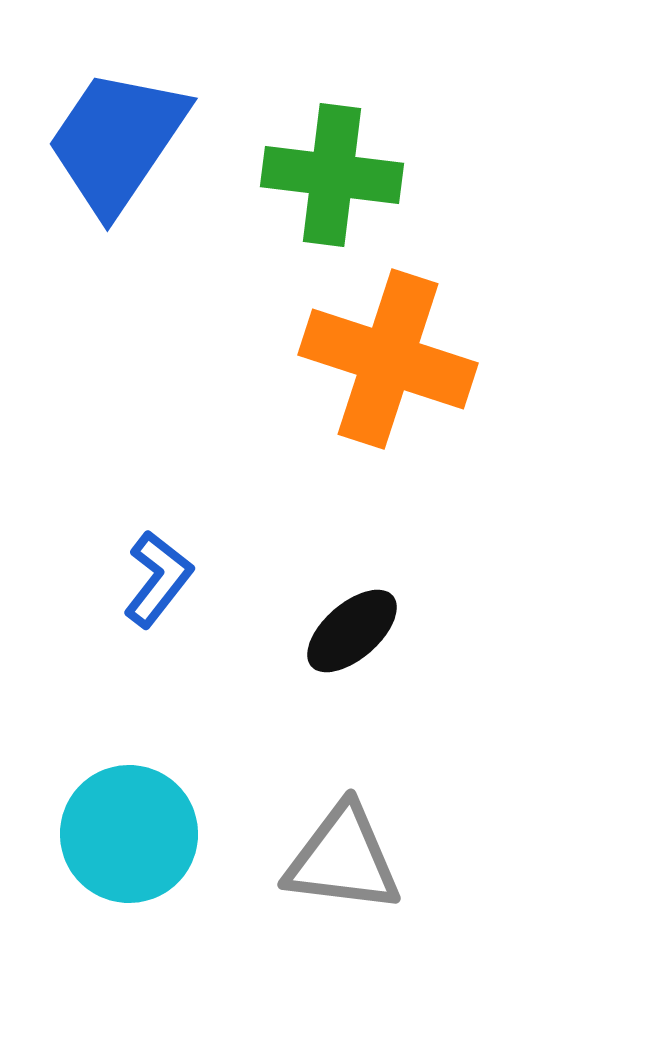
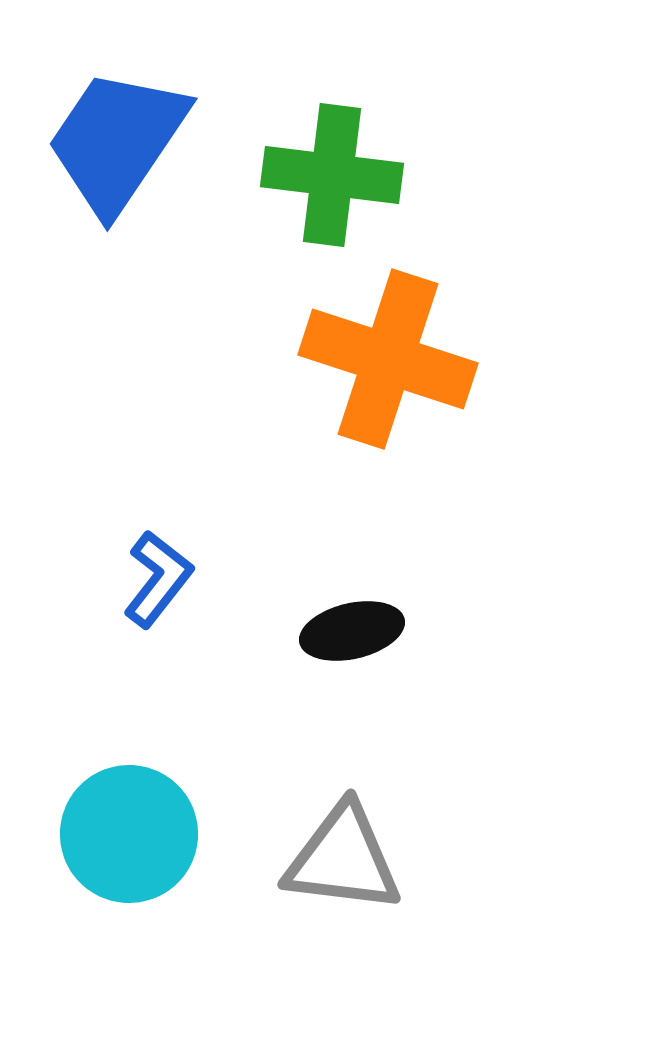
black ellipse: rotated 28 degrees clockwise
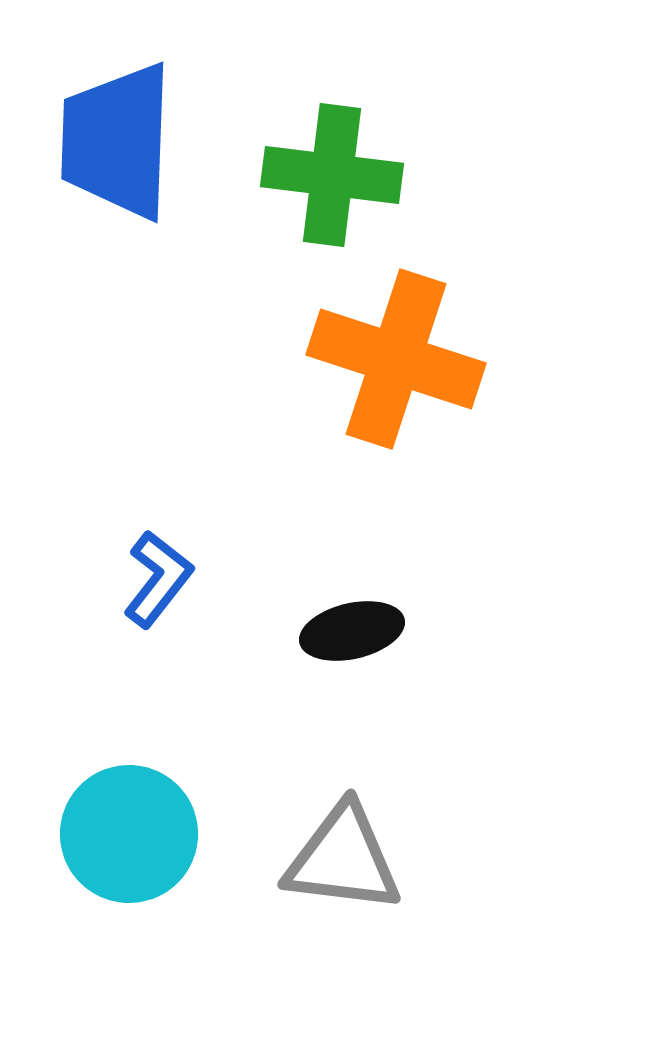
blue trapezoid: rotated 32 degrees counterclockwise
orange cross: moved 8 px right
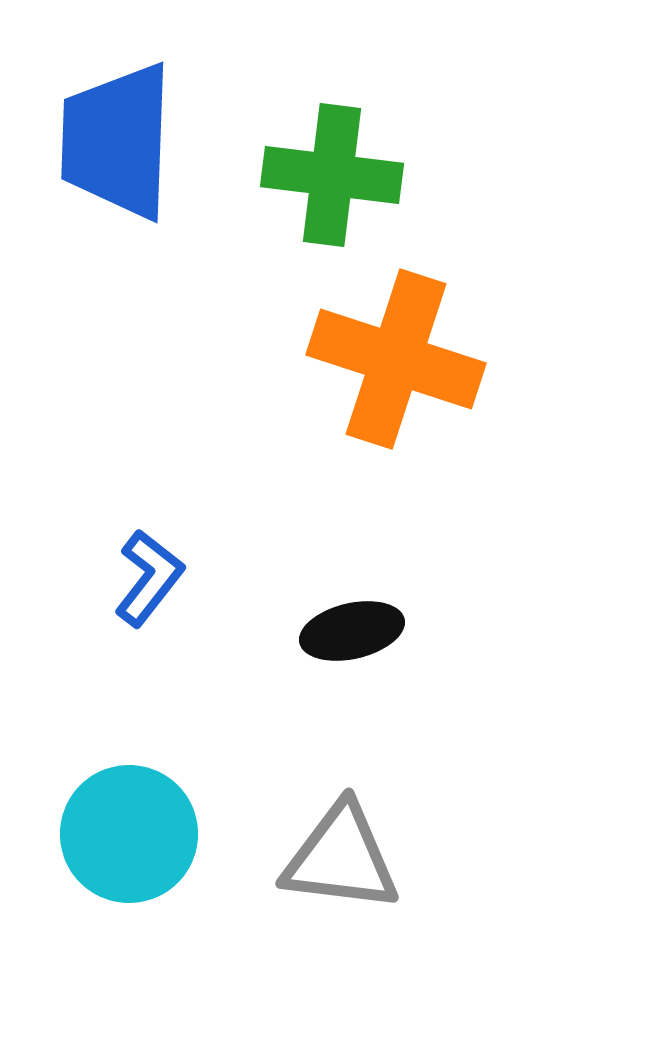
blue L-shape: moved 9 px left, 1 px up
gray triangle: moved 2 px left, 1 px up
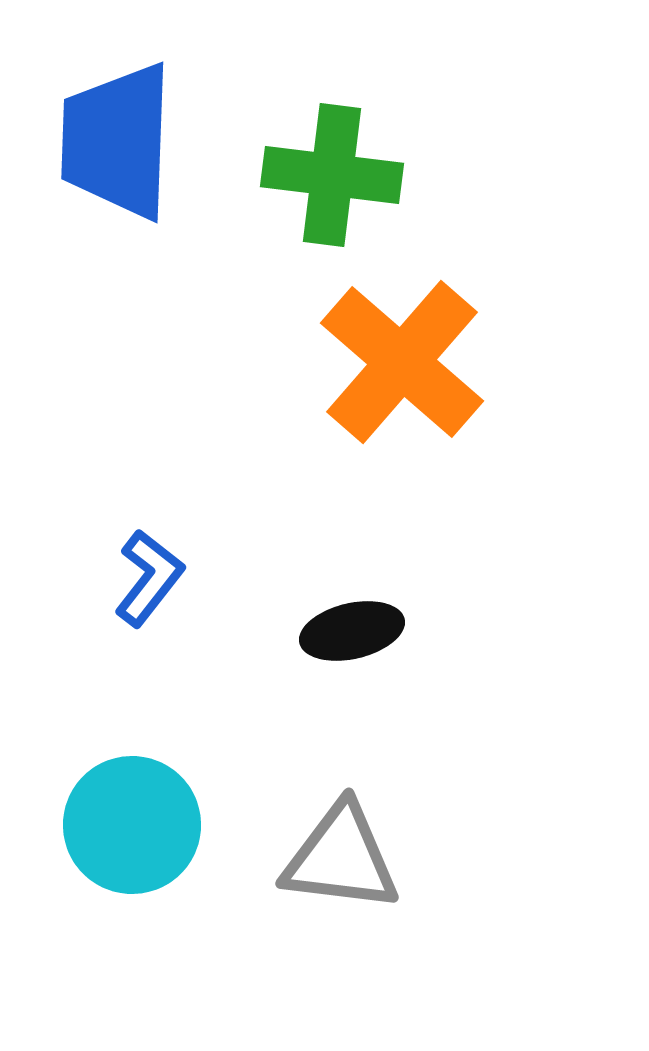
orange cross: moved 6 px right, 3 px down; rotated 23 degrees clockwise
cyan circle: moved 3 px right, 9 px up
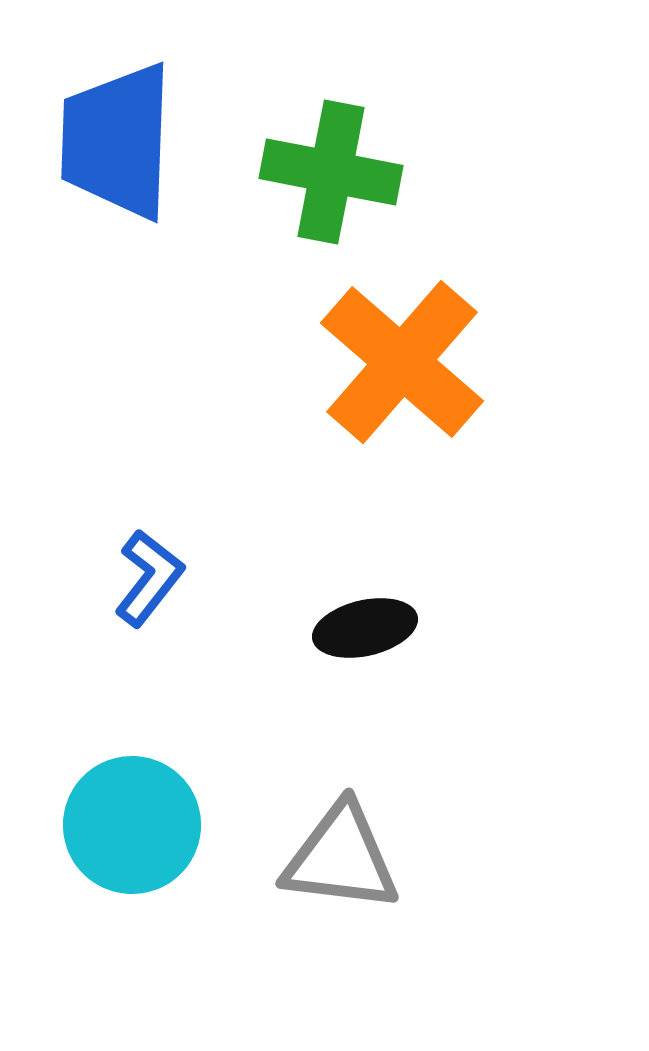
green cross: moved 1 px left, 3 px up; rotated 4 degrees clockwise
black ellipse: moved 13 px right, 3 px up
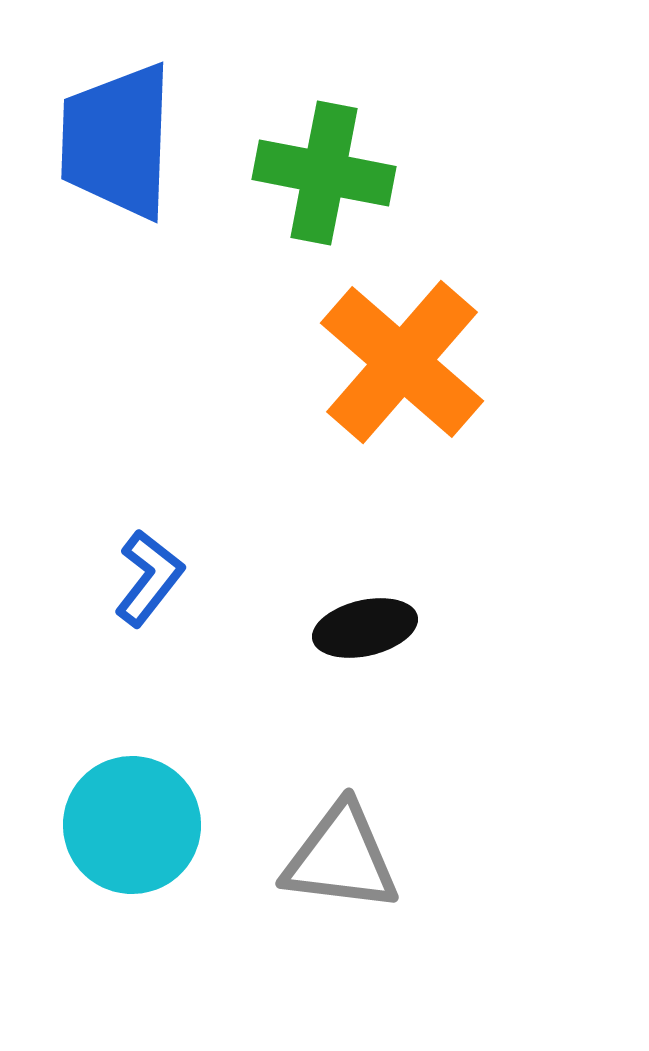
green cross: moved 7 px left, 1 px down
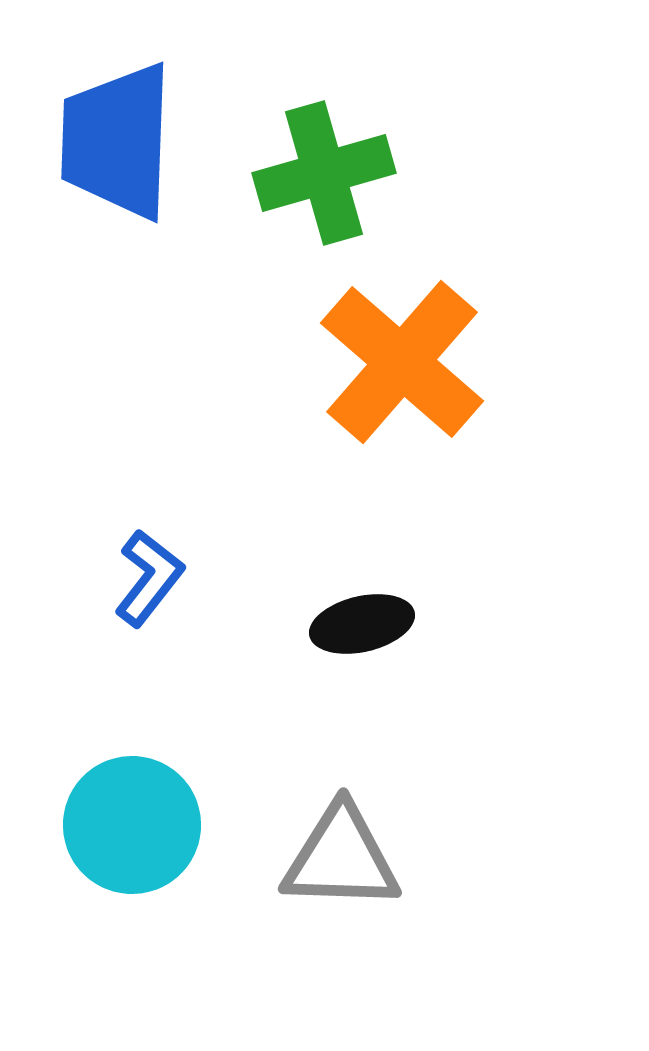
green cross: rotated 27 degrees counterclockwise
black ellipse: moved 3 px left, 4 px up
gray triangle: rotated 5 degrees counterclockwise
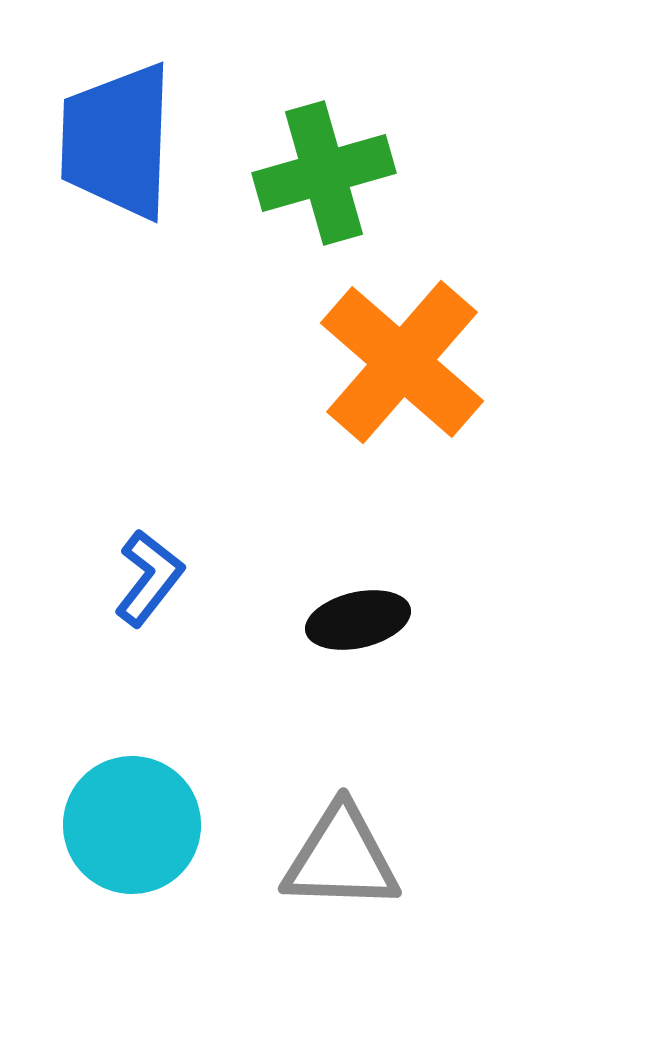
black ellipse: moved 4 px left, 4 px up
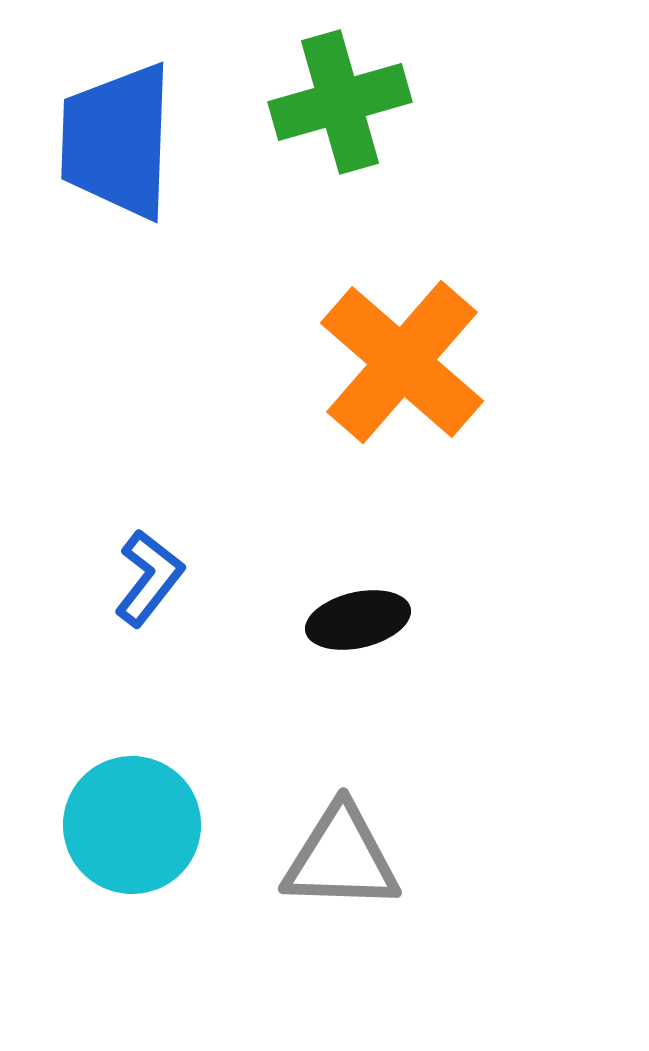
green cross: moved 16 px right, 71 px up
